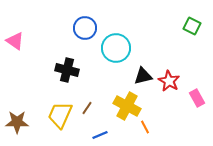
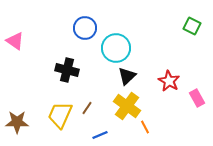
black triangle: moved 16 px left; rotated 30 degrees counterclockwise
yellow cross: rotated 8 degrees clockwise
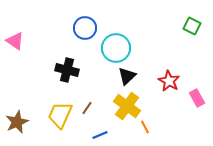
brown star: rotated 25 degrees counterclockwise
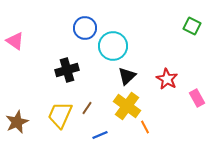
cyan circle: moved 3 px left, 2 px up
black cross: rotated 30 degrees counterclockwise
red star: moved 2 px left, 2 px up
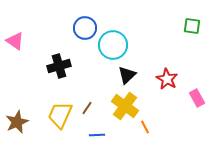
green square: rotated 18 degrees counterclockwise
cyan circle: moved 1 px up
black cross: moved 8 px left, 4 px up
black triangle: moved 1 px up
yellow cross: moved 2 px left
blue line: moved 3 px left; rotated 21 degrees clockwise
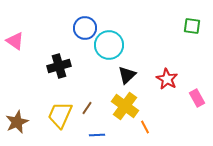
cyan circle: moved 4 px left
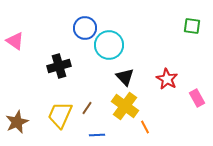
black triangle: moved 2 px left, 2 px down; rotated 30 degrees counterclockwise
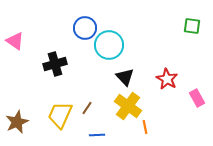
black cross: moved 4 px left, 2 px up
yellow cross: moved 3 px right
orange line: rotated 16 degrees clockwise
